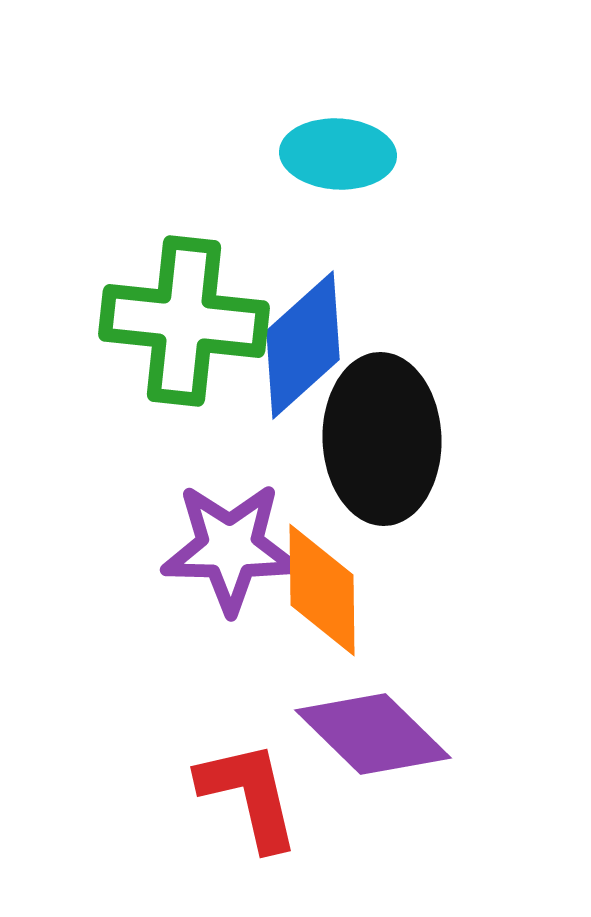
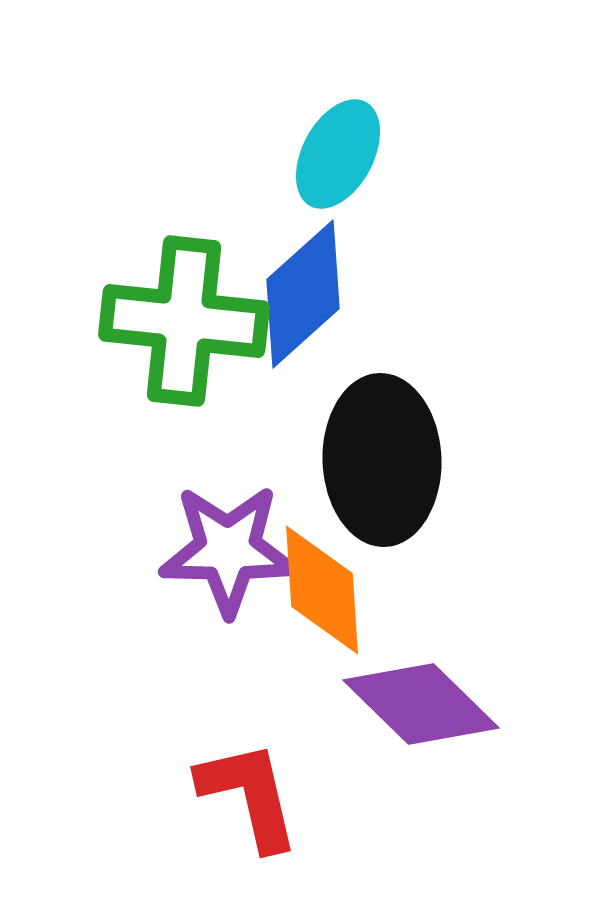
cyan ellipse: rotated 65 degrees counterclockwise
blue diamond: moved 51 px up
black ellipse: moved 21 px down
purple star: moved 2 px left, 2 px down
orange diamond: rotated 3 degrees counterclockwise
purple diamond: moved 48 px right, 30 px up
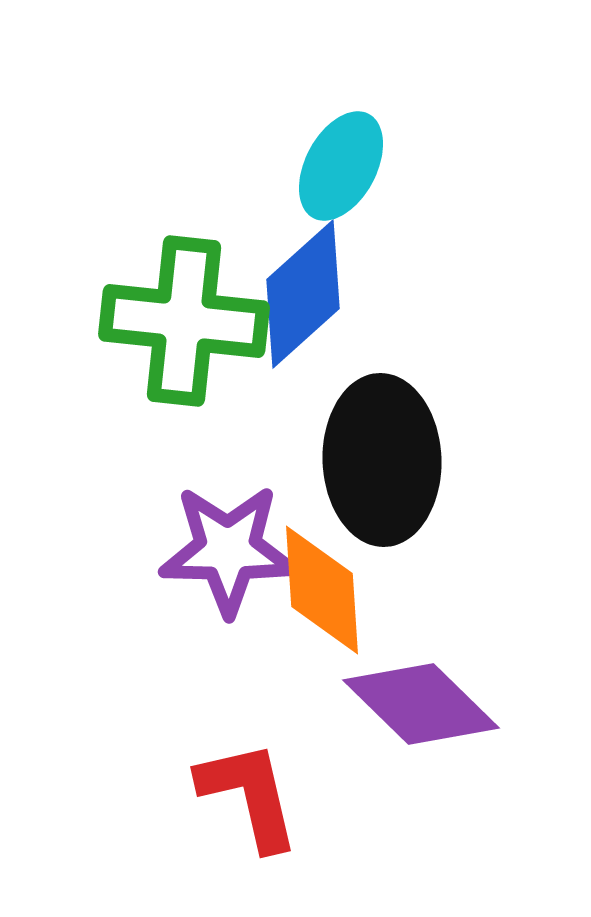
cyan ellipse: moved 3 px right, 12 px down
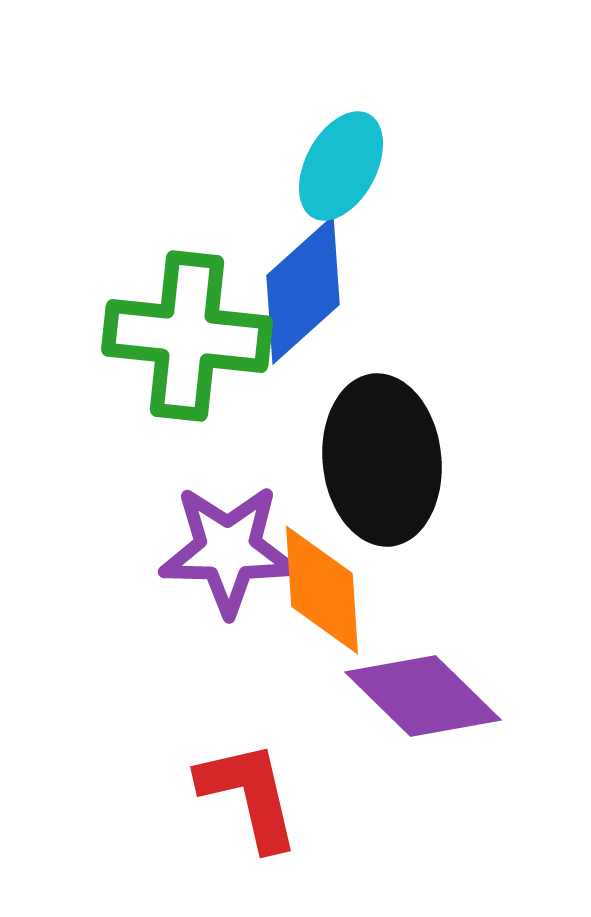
blue diamond: moved 4 px up
green cross: moved 3 px right, 15 px down
black ellipse: rotated 4 degrees counterclockwise
purple diamond: moved 2 px right, 8 px up
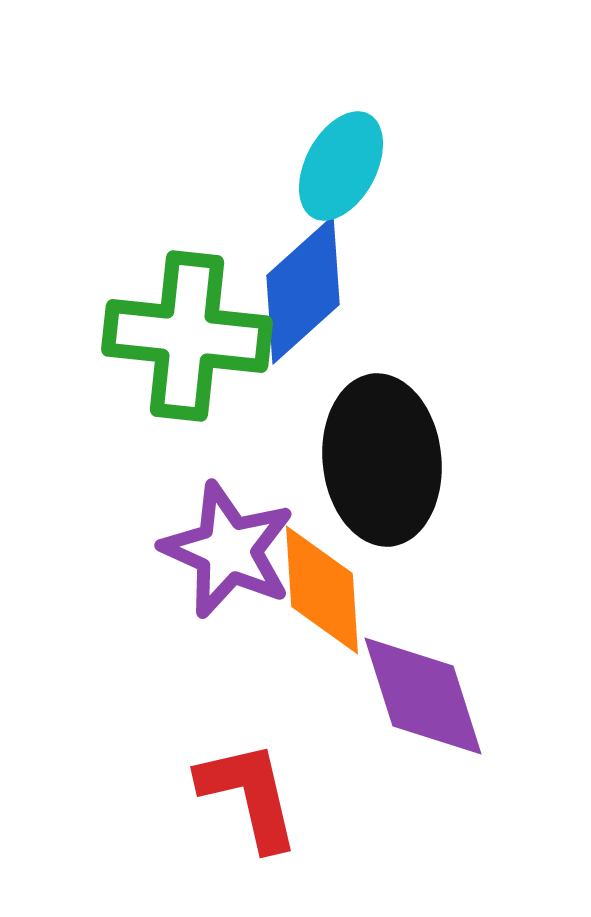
purple star: rotated 23 degrees clockwise
purple diamond: rotated 28 degrees clockwise
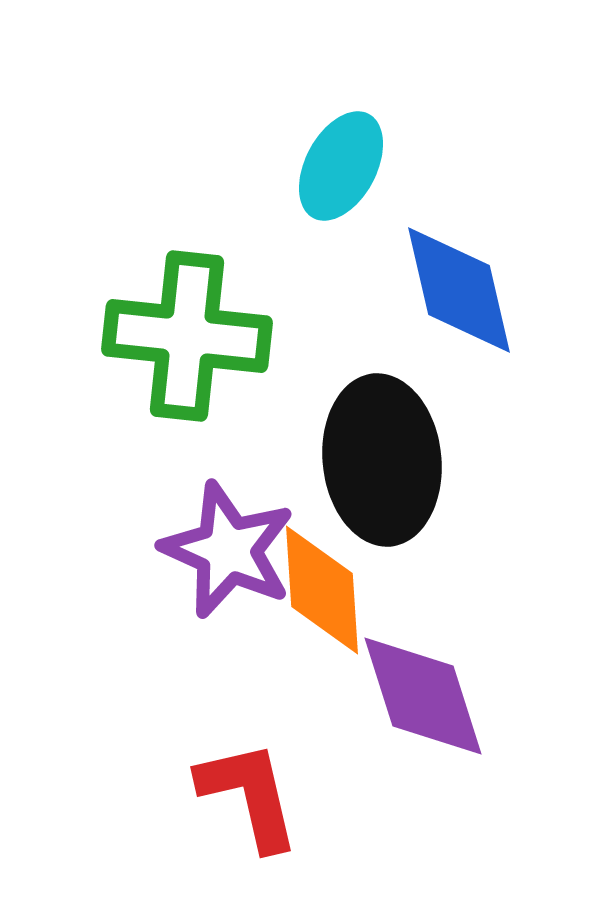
blue diamond: moved 156 px right; rotated 61 degrees counterclockwise
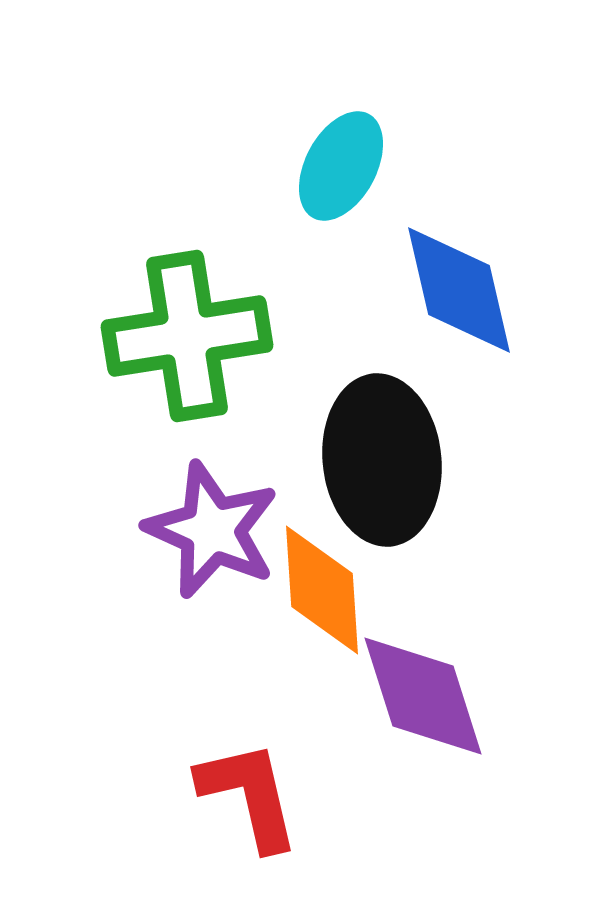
green cross: rotated 15 degrees counterclockwise
purple star: moved 16 px left, 20 px up
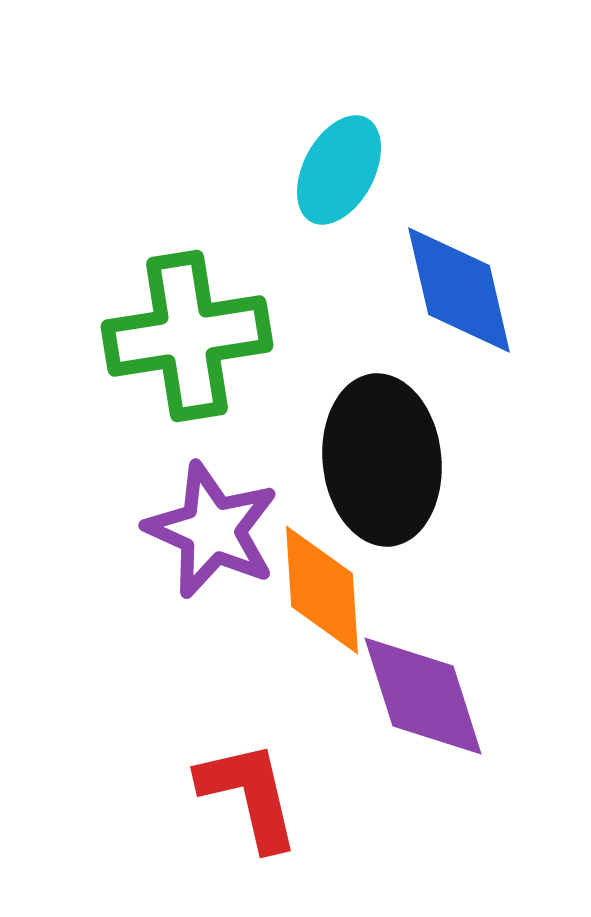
cyan ellipse: moved 2 px left, 4 px down
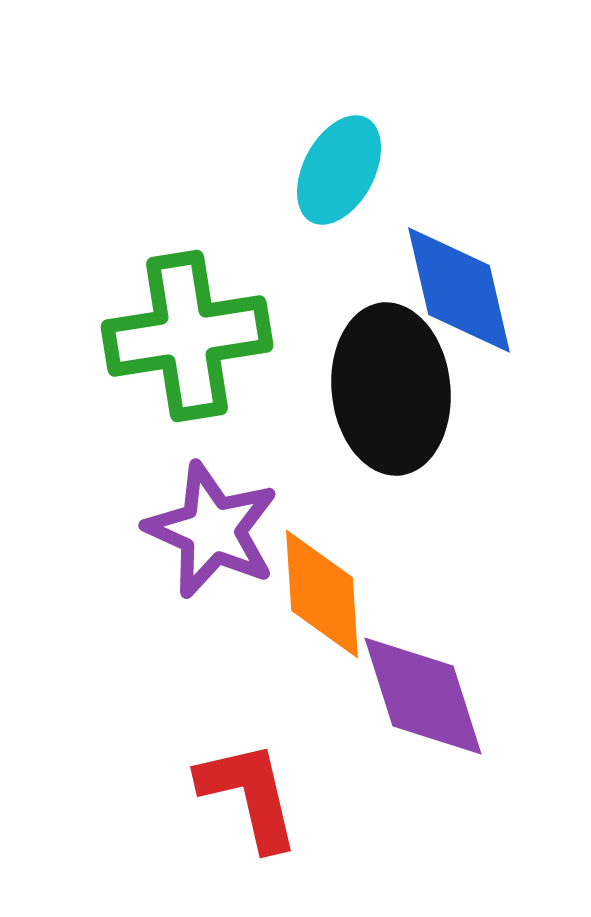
black ellipse: moved 9 px right, 71 px up
orange diamond: moved 4 px down
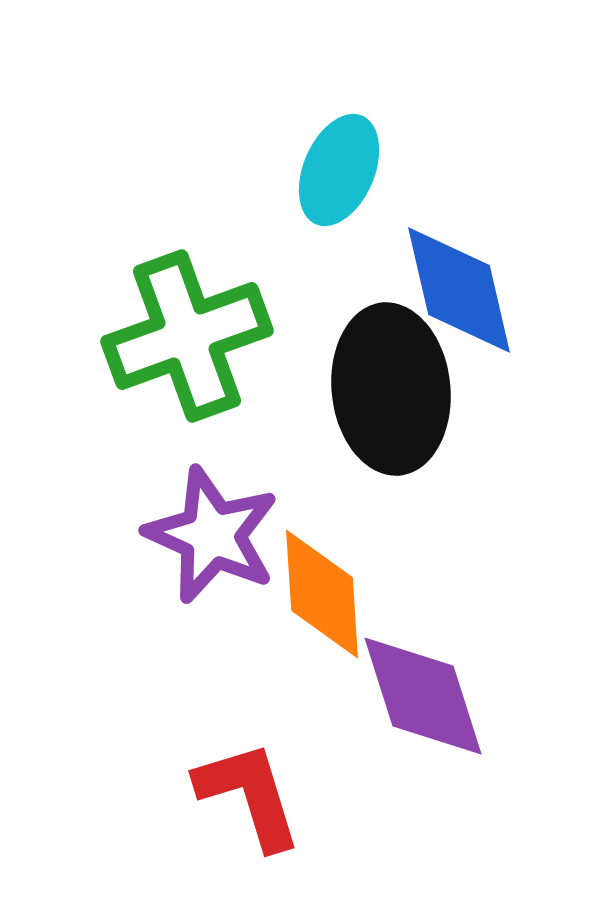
cyan ellipse: rotated 5 degrees counterclockwise
green cross: rotated 11 degrees counterclockwise
purple star: moved 5 px down
red L-shape: rotated 4 degrees counterclockwise
